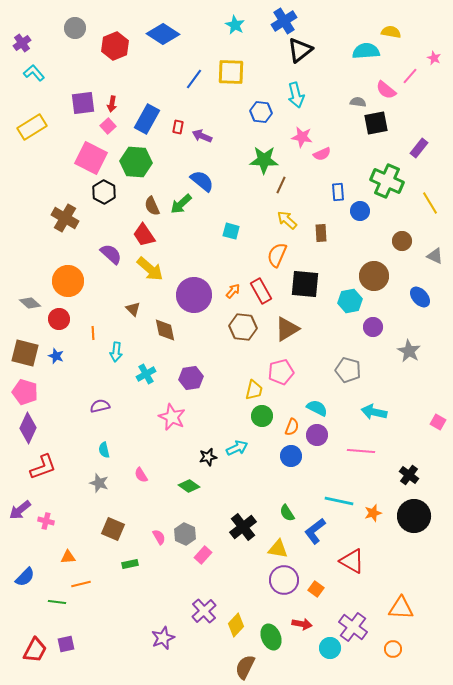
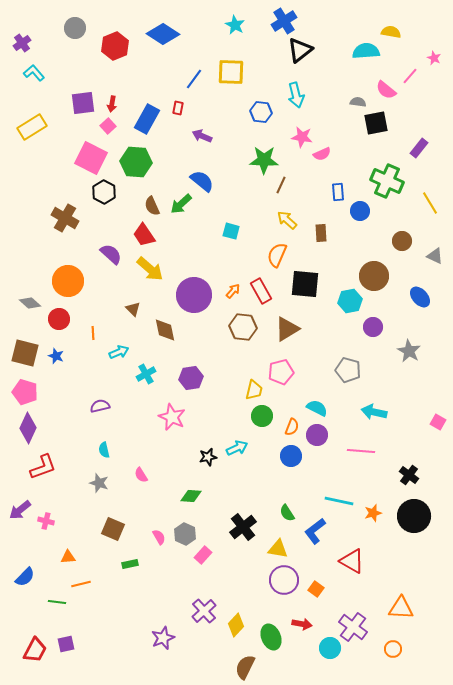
red rectangle at (178, 127): moved 19 px up
cyan arrow at (116, 352): moved 3 px right; rotated 120 degrees counterclockwise
green diamond at (189, 486): moved 2 px right, 10 px down; rotated 30 degrees counterclockwise
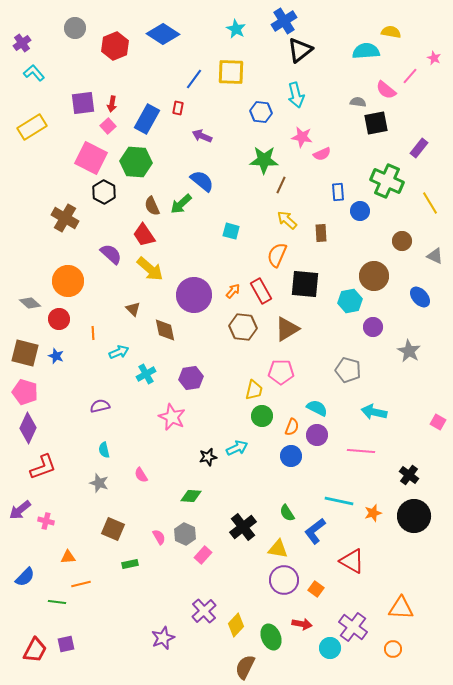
cyan star at (235, 25): moved 1 px right, 4 px down
pink pentagon at (281, 372): rotated 15 degrees clockwise
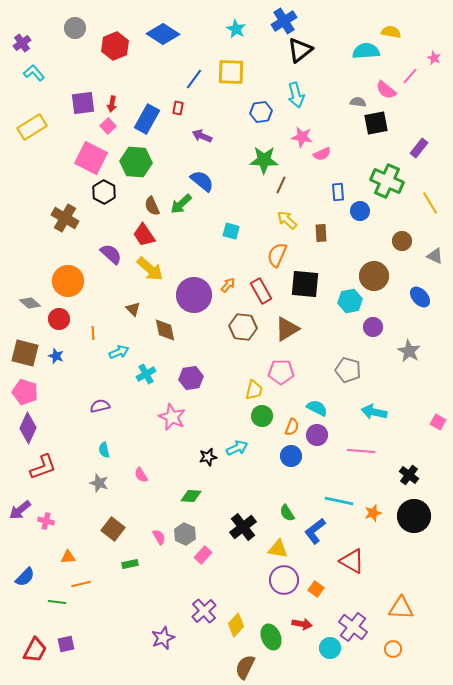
blue hexagon at (261, 112): rotated 15 degrees counterclockwise
orange arrow at (233, 291): moved 5 px left, 6 px up
brown square at (113, 529): rotated 15 degrees clockwise
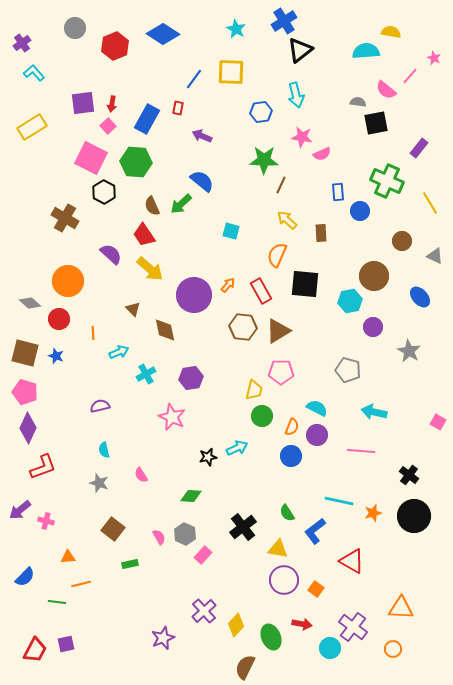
brown triangle at (287, 329): moved 9 px left, 2 px down
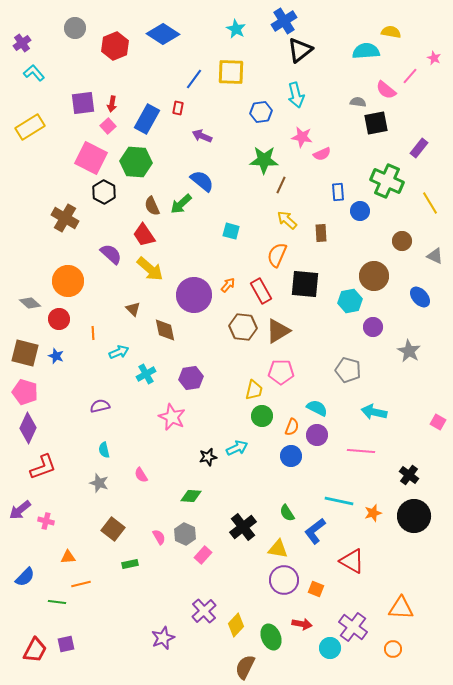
yellow rectangle at (32, 127): moved 2 px left
orange square at (316, 589): rotated 14 degrees counterclockwise
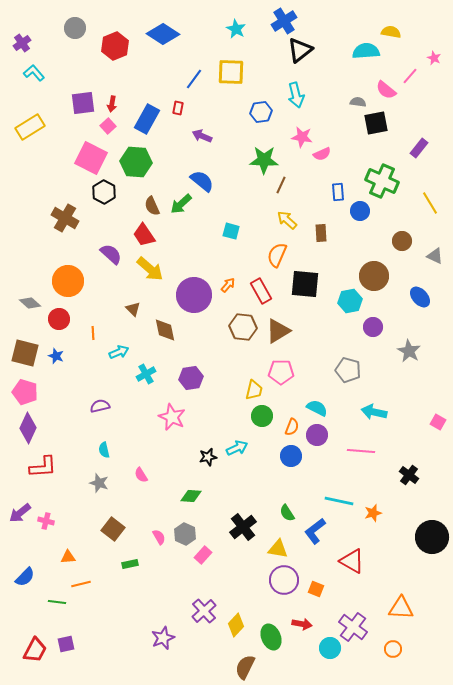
green cross at (387, 181): moved 5 px left
red L-shape at (43, 467): rotated 16 degrees clockwise
purple arrow at (20, 510): moved 3 px down
black circle at (414, 516): moved 18 px right, 21 px down
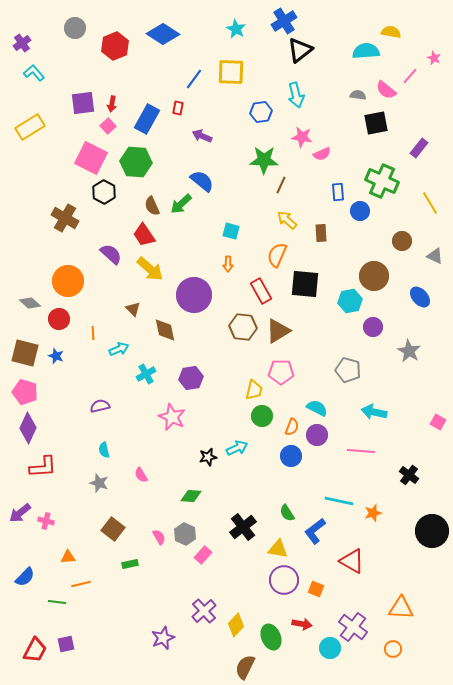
gray semicircle at (358, 102): moved 7 px up
orange arrow at (228, 285): moved 21 px up; rotated 140 degrees clockwise
cyan arrow at (119, 352): moved 3 px up
black circle at (432, 537): moved 6 px up
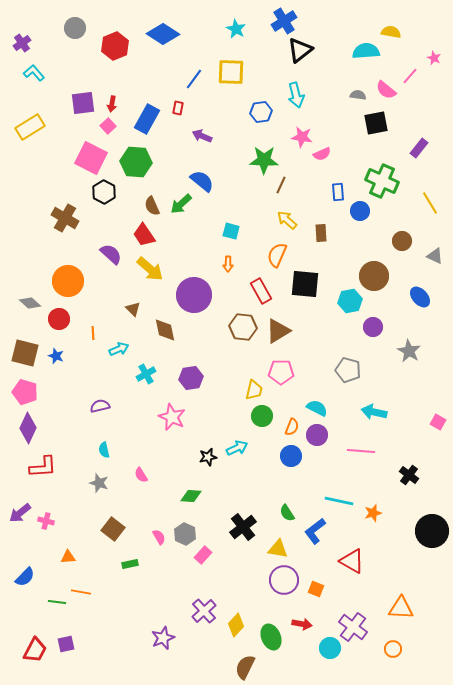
orange line at (81, 584): moved 8 px down; rotated 24 degrees clockwise
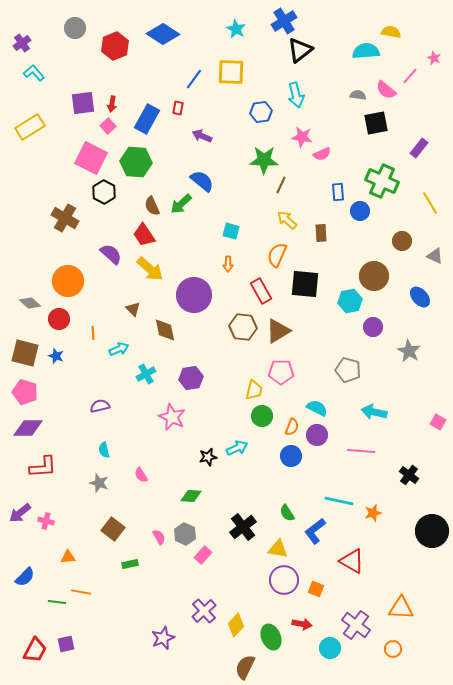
purple diamond at (28, 428): rotated 64 degrees clockwise
purple cross at (353, 627): moved 3 px right, 2 px up
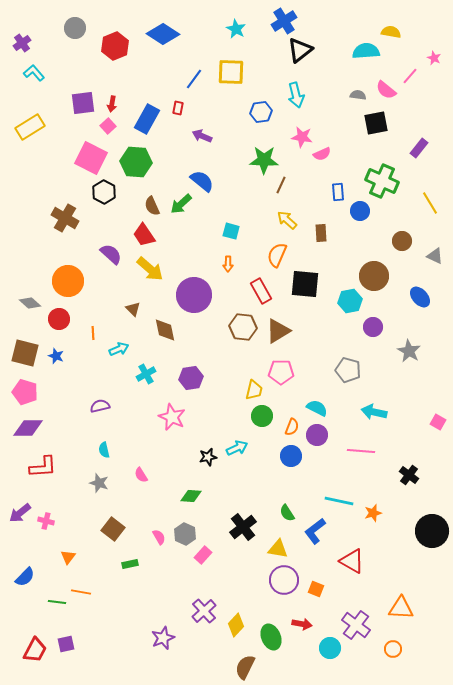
orange triangle at (68, 557): rotated 49 degrees counterclockwise
